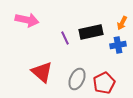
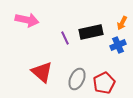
blue cross: rotated 14 degrees counterclockwise
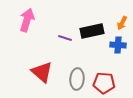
pink arrow: rotated 85 degrees counterclockwise
black rectangle: moved 1 px right, 1 px up
purple line: rotated 48 degrees counterclockwise
blue cross: rotated 28 degrees clockwise
gray ellipse: rotated 20 degrees counterclockwise
red pentagon: rotated 30 degrees clockwise
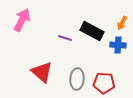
pink arrow: moved 5 px left; rotated 10 degrees clockwise
black rectangle: rotated 40 degrees clockwise
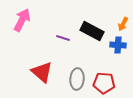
orange arrow: moved 1 px right, 1 px down
purple line: moved 2 px left
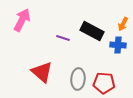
gray ellipse: moved 1 px right
